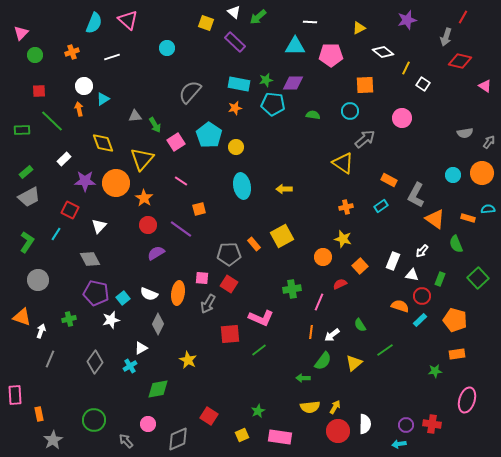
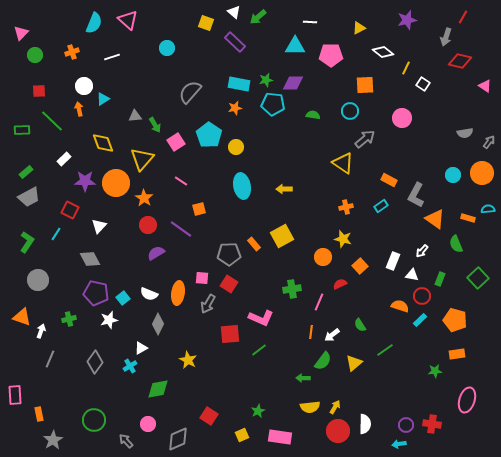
white star at (111, 320): moved 2 px left
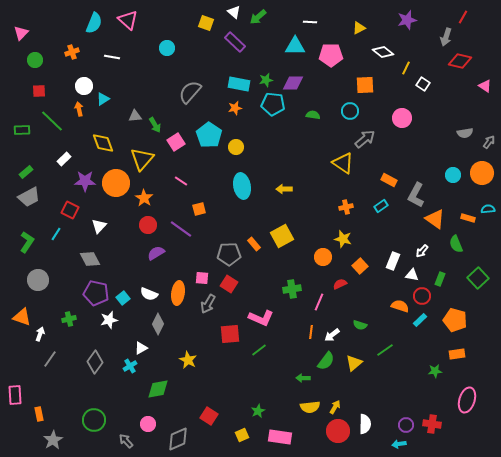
green circle at (35, 55): moved 5 px down
white line at (112, 57): rotated 28 degrees clockwise
green semicircle at (360, 325): rotated 40 degrees counterclockwise
white arrow at (41, 331): moved 1 px left, 3 px down
gray line at (50, 359): rotated 12 degrees clockwise
green semicircle at (323, 361): moved 3 px right
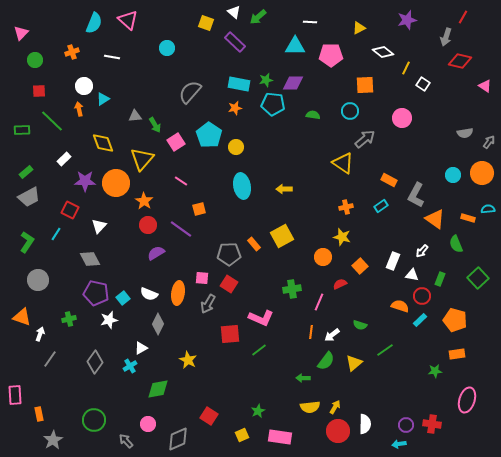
orange star at (144, 198): moved 3 px down
yellow star at (343, 239): moved 1 px left, 2 px up
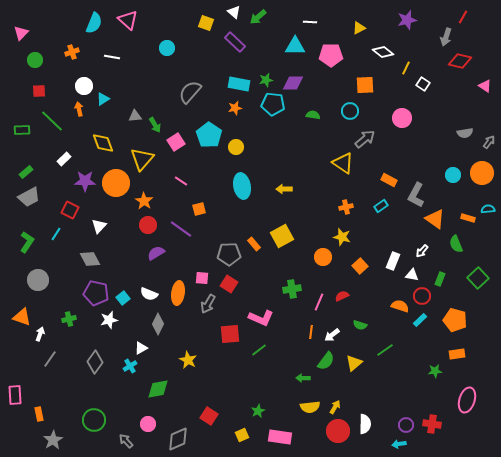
red semicircle at (340, 284): moved 2 px right, 12 px down
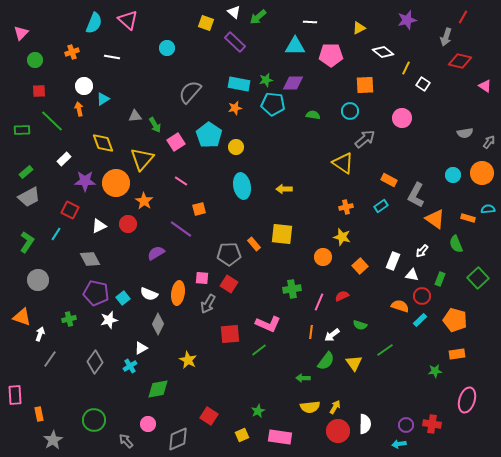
red circle at (148, 225): moved 20 px left, 1 px up
white triangle at (99, 226): rotated 21 degrees clockwise
yellow square at (282, 236): moved 2 px up; rotated 35 degrees clockwise
pink L-shape at (261, 318): moved 7 px right, 6 px down
yellow triangle at (354, 363): rotated 24 degrees counterclockwise
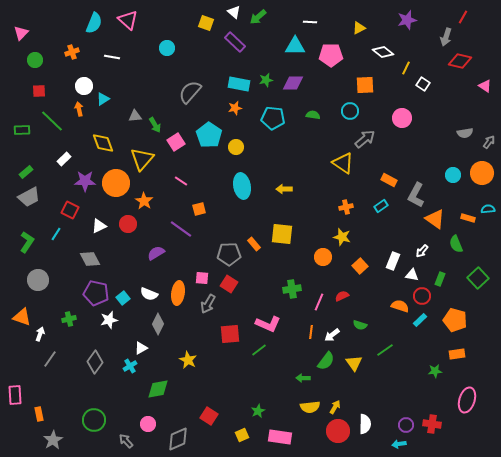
cyan pentagon at (273, 104): moved 14 px down
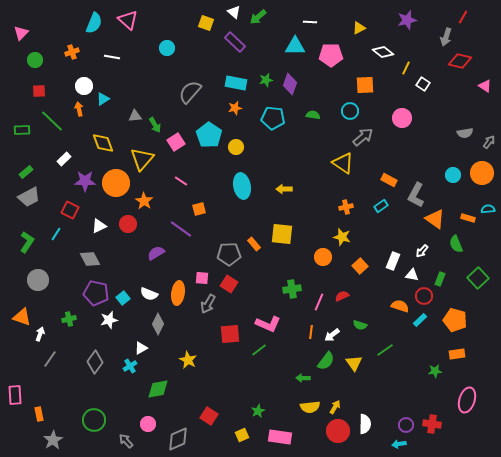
purple diamond at (293, 83): moved 3 px left, 1 px down; rotated 70 degrees counterclockwise
cyan rectangle at (239, 84): moved 3 px left, 1 px up
gray arrow at (365, 139): moved 2 px left, 2 px up
red circle at (422, 296): moved 2 px right
